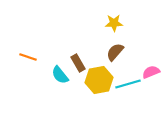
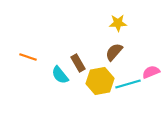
yellow star: moved 4 px right
brown semicircle: moved 1 px left
yellow hexagon: moved 1 px right, 1 px down
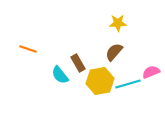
orange line: moved 8 px up
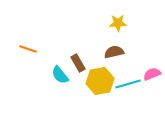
brown semicircle: rotated 36 degrees clockwise
pink semicircle: moved 1 px right, 2 px down
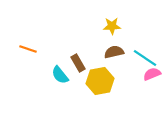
yellow star: moved 6 px left, 3 px down
cyan line: moved 17 px right, 26 px up; rotated 50 degrees clockwise
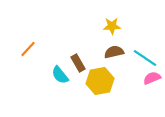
orange line: rotated 66 degrees counterclockwise
pink semicircle: moved 4 px down
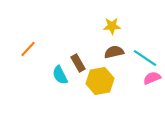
cyan semicircle: rotated 12 degrees clockwise
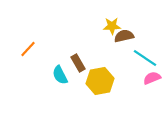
brown semicircle: moved 10 px right, 16 px up
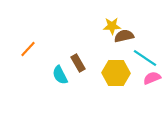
yellow hexagon: moved 16 px right, 8 px up; rotated 12 degrees clockwise
